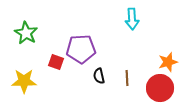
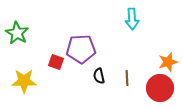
green star: moved 9 px left
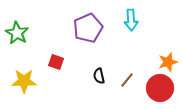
cyan arrow: moved 1 px left, 1 px down
purple pentagon: moved 7 px right, 21 px up; rotated 20 degrees counterclockwise
brown line: moved 2 px down; rotated 42 degrees clockwise
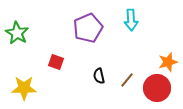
yellow star: moved 7 px down
red circle: moved 3 px left
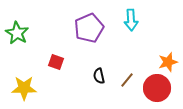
purple pentagon: moved 1 px right
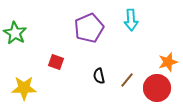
green star: moved 2 px left
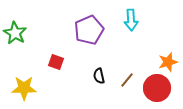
purple pentagon: moved 2 px down
